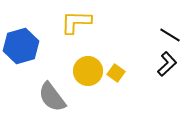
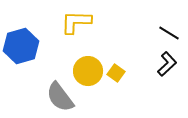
black line: moved 1 px left, 2 px up
gray semicircle: moved 8 px right
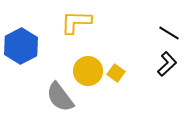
blue hexagon: rotated 12 degrees counterclockwise
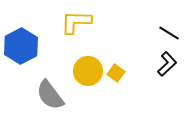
gray semicircle: moved 10 px left, 2 px up
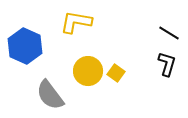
yellow L-shape: rotated 8 degrees clockwise
blue hexagon: moved 4 px right; rotated 8 degrees counterclockwise
black L-shape: rotated 30 degrees counterclockwise
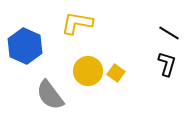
yellow L-shape: moved 1 px right, 1 px down
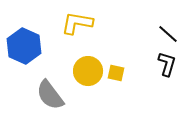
black line: moved 1 px left, 1 px down; rotated 10 degrees clockwise
blue hexagon: moved 1 px left
yellow square: rotated 24 degrees counterclockwise
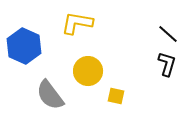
yellow square: moved 23 px down
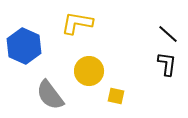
black L-shape: rotated 10 degrees counterclockwise
yellow circle: moved 1 px right
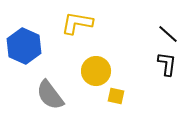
yellow circle: moved 7 px right
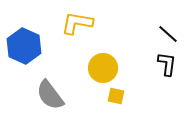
yellow circle: moved 7 px right, 3 px up
